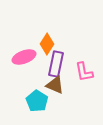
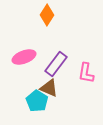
orange diamond: moved 29 px up
purple rectangle: rotated 25 degrees clockwise
pink L-shape: moved 2 px right, 1 px down; rotated 20 degrees clockwise
brown triangle: moved 6 px left, 3 px down
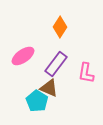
orange diamond: moved 13 px right, 12 px down
pink ellipse: moved 1 px left, 1 px up; rotated 15 degrees counterclockwise
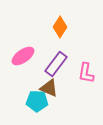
cyan pentagon: rotated 30 degrees counterclockwise
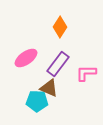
pink ellipse: moved 3 px right, 2 px down
purple rectangle: moved 2 px right
pink L-shape: rotated 80 degrees clockwise
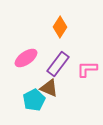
pink L-shape: moved 1 px right, 4 px up
cyan pentagon: moved 3 px left, 1 px up; rotated 30 degrees counterclockwise
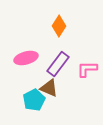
orange diamond: moved 1 px left, 1 px up
pink ellipse: rotated 20 degrees clockwise
